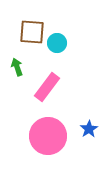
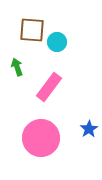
brown square: moved 2 px up
cyan circle: moved 1 px up
pink rectangle: moved 2 px right
pink circle: moved 7 px left, 2 px down
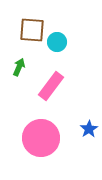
green arrow: moved 2 px right; rotated 42 degrees clockwise
pink rectangle: moved 2 px right, 1 px up
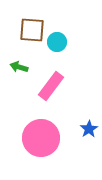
green arrow: rotated 96 degrees counterclockwise
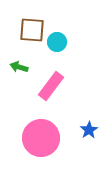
blue star: moved 1 px down
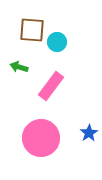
blue star: moved 3 px down
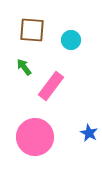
cyan circle: moved 14 px right, 2 px up
green arrow: moved 5 px right; rotated 36 degrees clockwise
blue star: rotated 12 degrees counterclockwise
pink circle: moved 6 px left, 1 px up
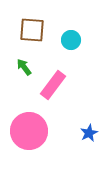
pink rectangle: moved 2 px right, 1 px up
blue star: rotated 18 degrees clockwise
pink circle: moved 6 px left, 6 px up
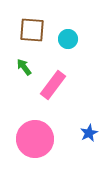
cyan circle: moved 3 px left, 1 px up
pink circle: moved 6 px right, 8 px down
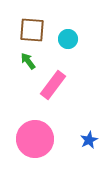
green arrow: moved 4 px right, 6 px up
blue star: moved 7 px down
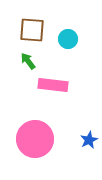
pink rectangle: rotated 60 degrees clockwise
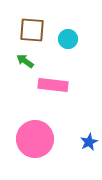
green arrow: moved 3 px left; rotated 18 degrees counterclockwise
blue star: moved 2 px down
